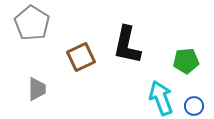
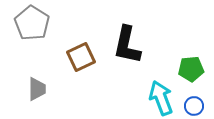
green pentagon: moved 5 px right, 8 px down
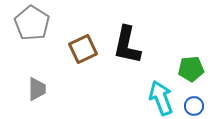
brown square: moved 2 px right, 8 px up
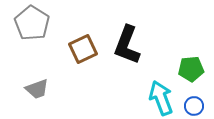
black L-shape: rotated 9 degrees clockwise
gray trapezoid: rotated 70 degrees clockwise
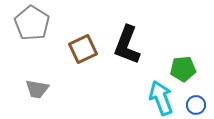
green pentagon: moved 8 px left
gray trapezoid: rotated 30 degrees clockwise
blue circle: moved 2 px right, 1 px up
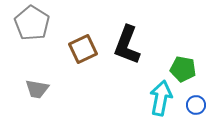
green pentagon: rotated 15 degrees clockwise
cyan arrow: rotated 32 degrees clockwise
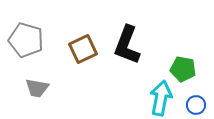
gray pentagon: moved 6 px left, 17 px down; rotated 16 degrees counterclockwise
gray trapezoid: moved 1 px up
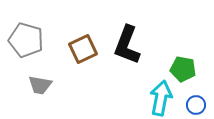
gray trapezoid: moved 3 px right, 3 px up
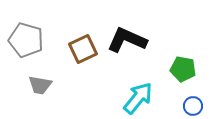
black L-shape: moved 5 px up; rotated 93 degrees clockwise
cyan arrow: moved 23 px left; rotated 28 degrees clockwise
blue circle: moved 3 px left, 1 px down
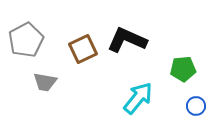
gray pentagon: rotated 28 degrees clockwise
green pentagon: rotated 15 degrees counterclockwise
gray trapezoid: moved 5 px right, 3 px up
blue circle: moved 3 px right
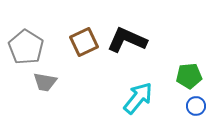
gray pentagon: moved 7 px down; rotated 12 degrees counterclockwise
brown square: moved 1 px right, 7 px up
green pentagon: moved 6 px right, 7 px down
